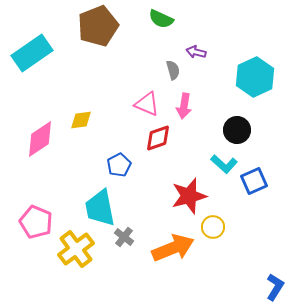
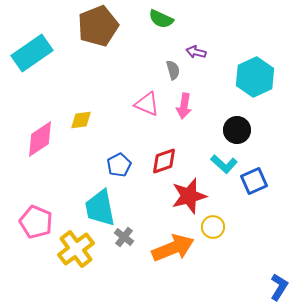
red diamond: moved 6 px right, 23 px down
blue L-shape: moved 4 px right
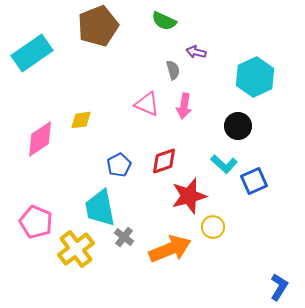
green semicircle: moved 3 px right, 2 px down
black circle: moved 1 px right, 4 px up
orange arrow: moved 3 px left, 1 px down
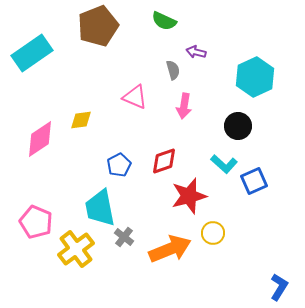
pink triangle: moved 12 px left, 7 px up
yellow circle: moved 6 px down
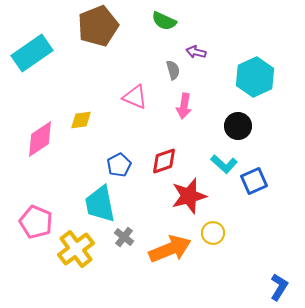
cyan trapezoid: moved 4 px up
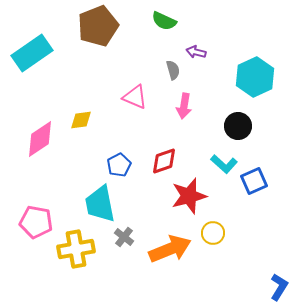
pink pentagon: rotated 12 degrees counterclockwise
yellow cross: rotated 27 degrees clockwise
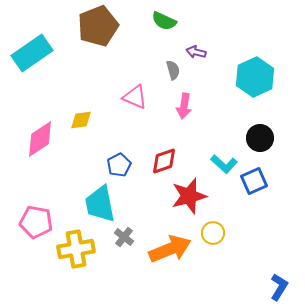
black circle: moved 22 px right, 12 px down
